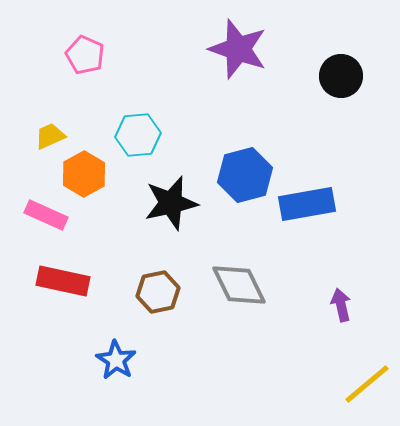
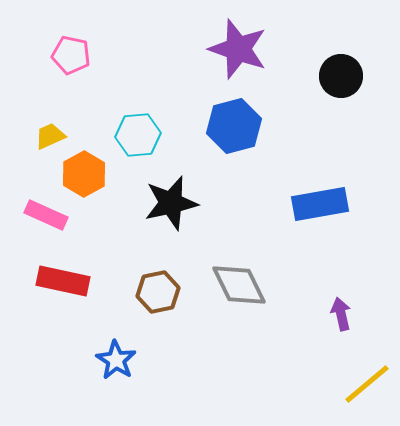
pink pentagon: moved 14 px left; rotated 12 degrees counterclockwise
blue hexagon: moved 11 px left, 49 px up
blue rectangle: moved 13 px right
purple arrow: moved 9 px down
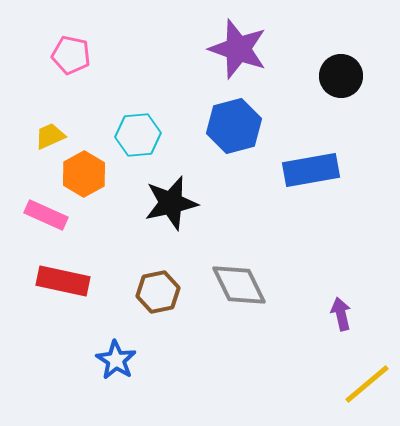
blue rectangle: moved 9 px left, 34 px up
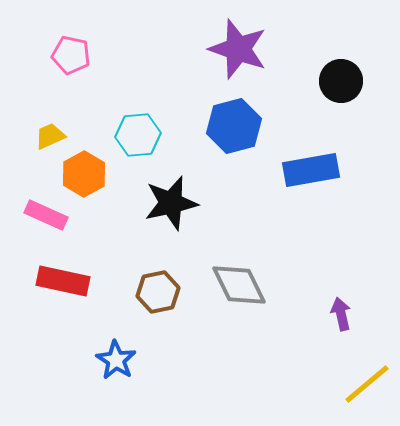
black circle: moved 5 px down
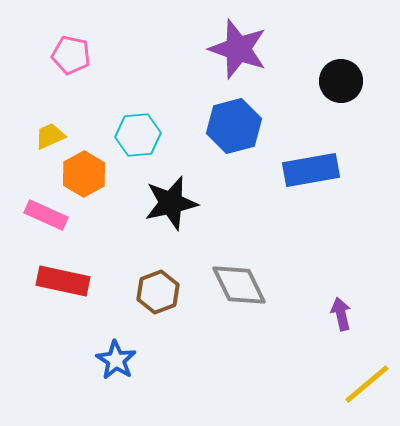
brown hexagon: rotated 9 degrees counterclockwise
